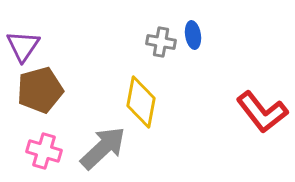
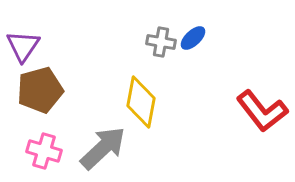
blue ellipse: moved 3 px down; rotated 56 degrees clockwise
red L-shape: moved 1 px up
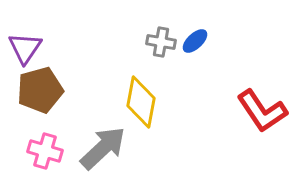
blue ellipse: moved 2 px right, 3 px down
purple triangle: moved 2 px right, 2 px down
red L-shape: rotated 4 degrees clockwise
pink cross: moved 1 px right
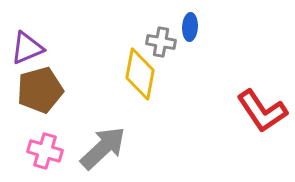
blue ellipse: moved 5 px left, 14 px up; rotated 44 degrees counterclockwise
purple triangle: moved 2 px right; rotated 33 degrees clockwise
yellow diamond: moved 1 px left, 28 px up
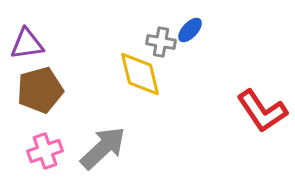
blue ellipse: moved 3 px down; rotated 40 degrees clockwise
purple triangle: moved 4 px up; rotated 15 degrees clockwise
yellow diamond: rotated 24 degrees counterclockwise
pink cross: rotated 36 degrees counterclockwise
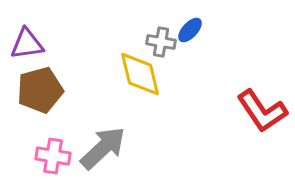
pink cross: moved 8 px right, 5 px down; rotated 28 degrees clockwise
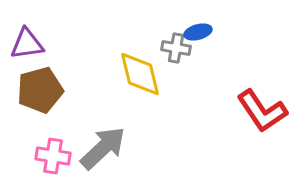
blue ellipse: moved 8 px right, 2 px down; rotated 32 degrees clockwise
gray cross: moved 15 px right, 6 px down
